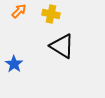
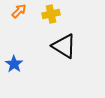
yellow cross: rotated 24 degrees counterclockwise
black triangle: moved 2 px right
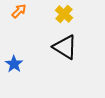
yellow cross: moved 13 px right; rotated 36 degrees counterclockwise
black triangle: moved 1 px right, 1 px down
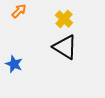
yellow cross: moved 5 px down
blue star: rotated 12 degrees counterclockwise
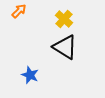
blue star: moved 16 px right, 11 px down
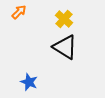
orange arrow: moved 1 px down
blue star: moved 1 px left, 7 px down
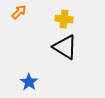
yellow cross: rotated 36 degrees counterclockwise
blue star: rotated 12 degrees clockwise
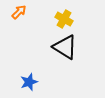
yellow cross: rotated 24 degrees clockwise
blue star: rotated 18 degrees clockwise
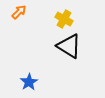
black triangle: moved 4 px right, 1 px up
blue star: rotated 12 degrees counterclockwise
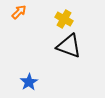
black triangle: rotated 12 degrees counterclockwise
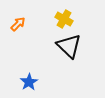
orange arrow: moved 1 px left, 12 px down
black triangle: rotated 24 degrees clockwise
